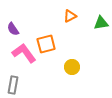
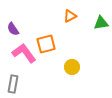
gray rectangle: moved 1 px up
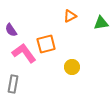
purple semicircle: moved 2 px left, 1 px down
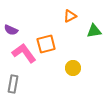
green triangle: moved 7 px left, 8 px down
purple semicircle: rotated 32 degrees counterclockwise
yellow circle: moved 1 px right, 1 px down
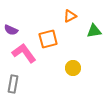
orange square: moved 2 px right, 5 px up
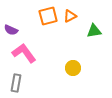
orange square: moved 23 px up
gray rectangle: moved 3 px right, 1 px up
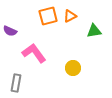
purple semicircle: moved 1 px left, 1 px down
pink L-shape: moved 10 px right
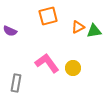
orange triangle: moved 8 px right, 11 px down
pink L-shape: moved 13 px right, 10 px down
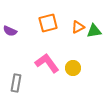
orange square: moved 7 px down
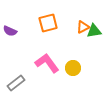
orange triangle: moved 5 px right
gray rectangle: rotated 42 degrees clockwise
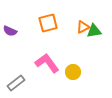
yellow circle: moved 4 px down
